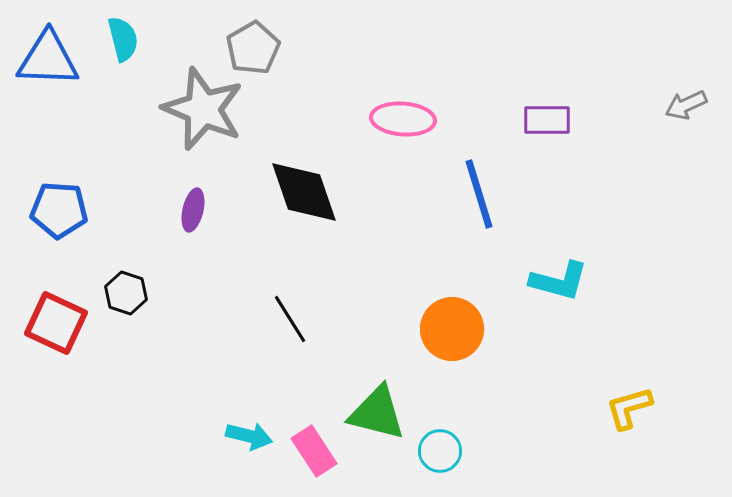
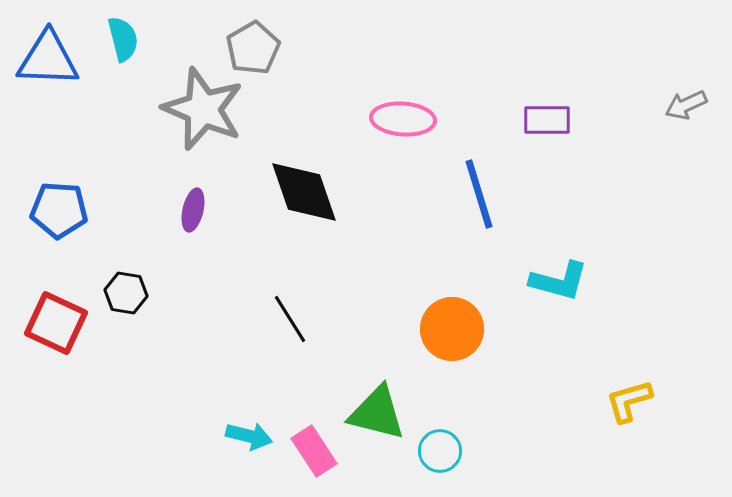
black hexagon: rotated 9 degrees counterclockwise
yellow L-shape: moved 7 px up
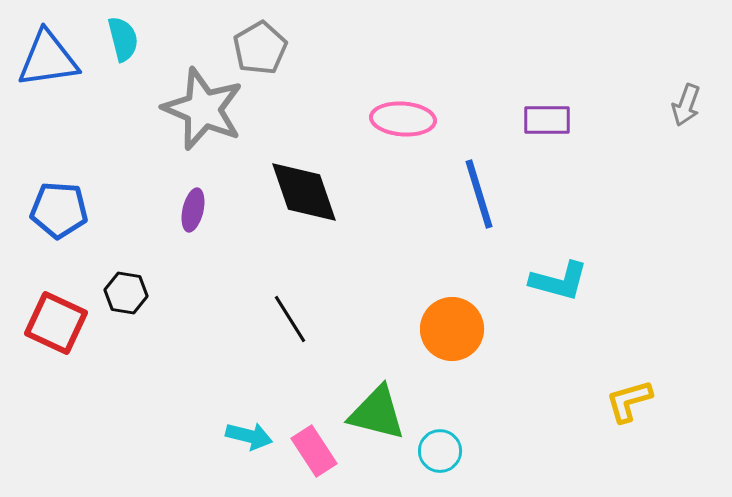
gray pentagon: moved 7 px right
blue triangle: rotated 10 degrees counterclockwise
gray arrow: rotated 45 degrees counterclockwise
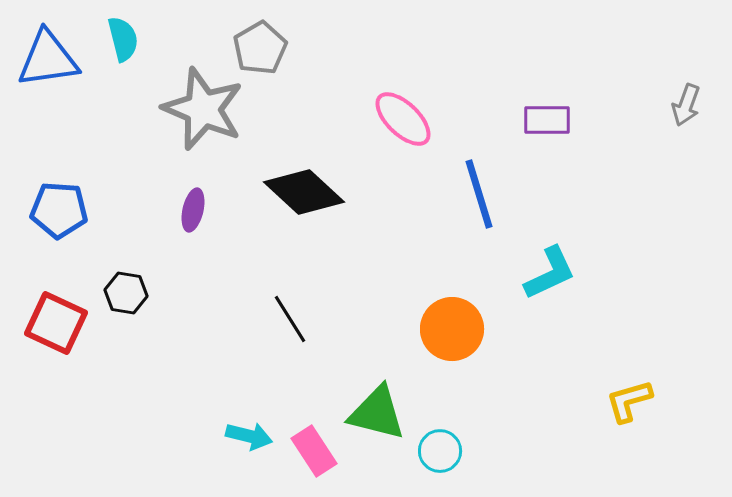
pink ellipse: rotated 40 degrees clockwise
black diamond: rotated 28 degrees counterclockwise
cyan L-shape: moved 9 px left, 8 px up; rotated 40 degrees counterclockwise
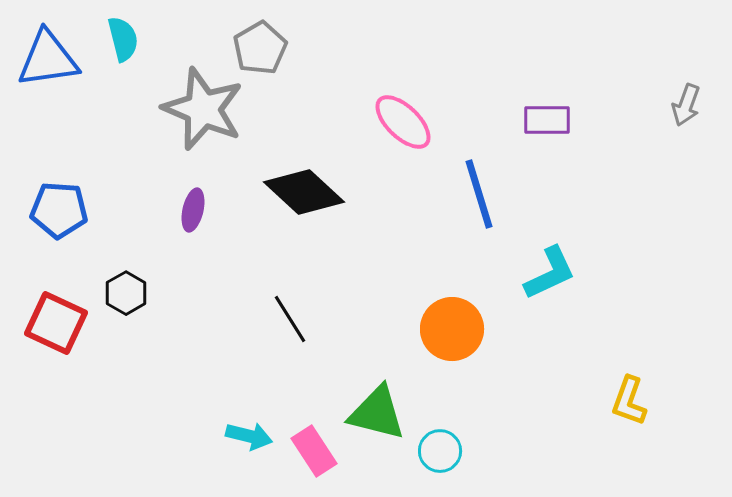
pink ellipse: moved 3 px down
black hexagon: rotated 21 degrees clockwise
yellow L-shape: rotated 54 degrees counterclockwise
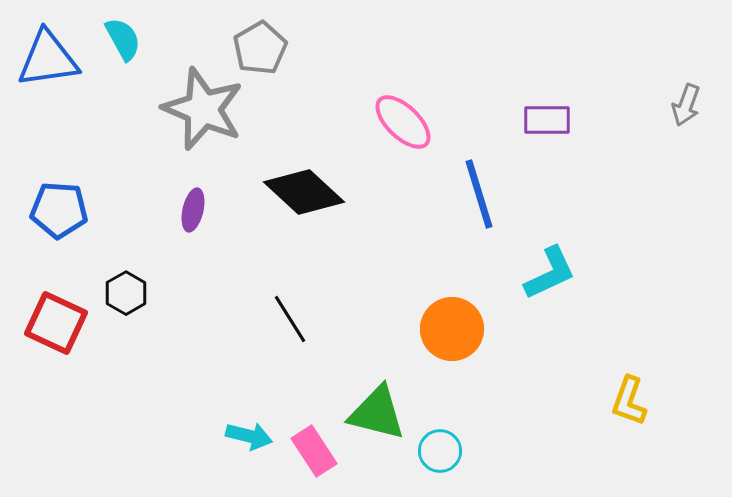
cyan semicircle: rotated 15 degrees counterclockwise
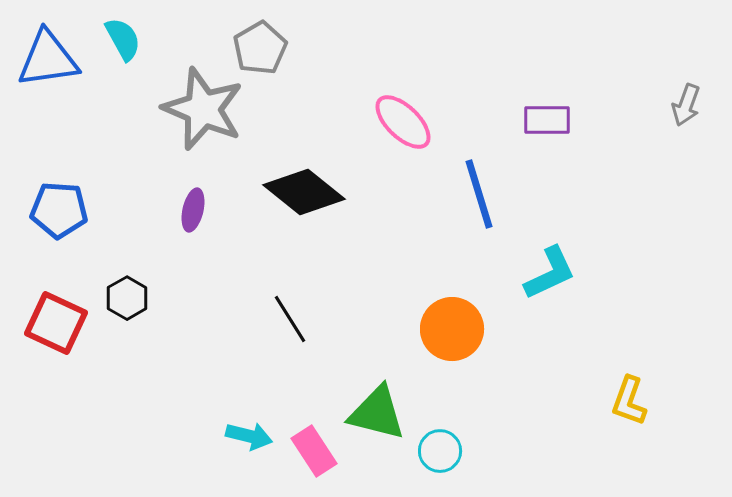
black diamond: rotated 4 degrees counterclockwise
black hexagon: moved 1 px right, 5 px down
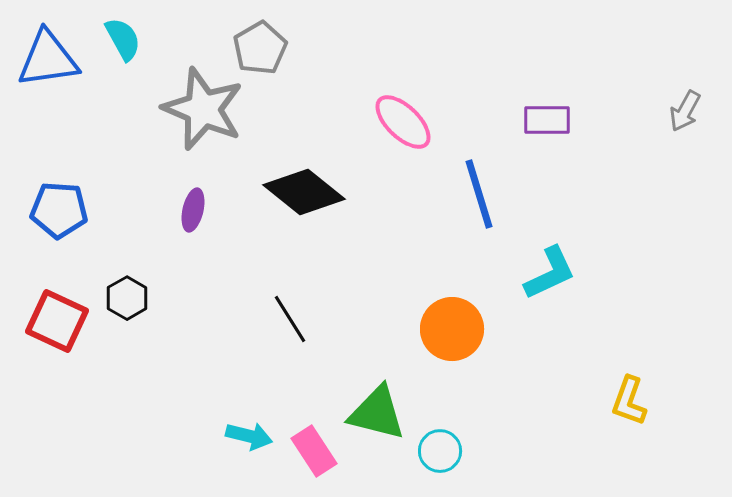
gray arrow: moved 1 px left, 6 px down; rotated 9 degrees clockwise
red square: moved 1 px right, 2 px up
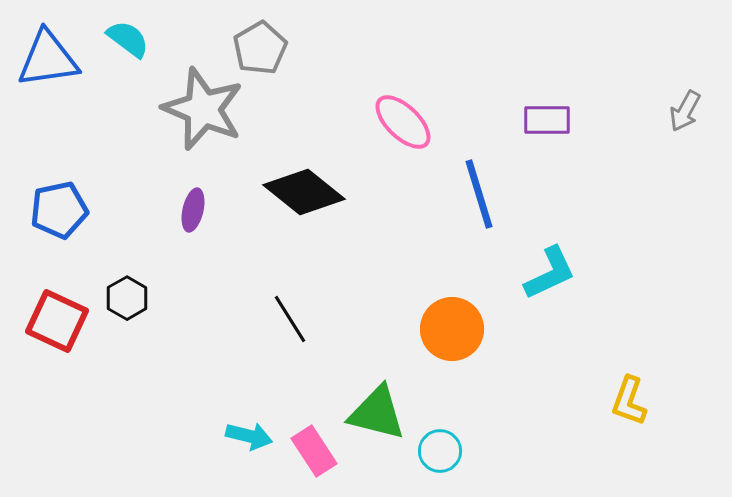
cyan semicircle: moved 5 px right; rotated 24 degrees counterclockwise
blue pentagon: rotated 16 degrees counterclockwise
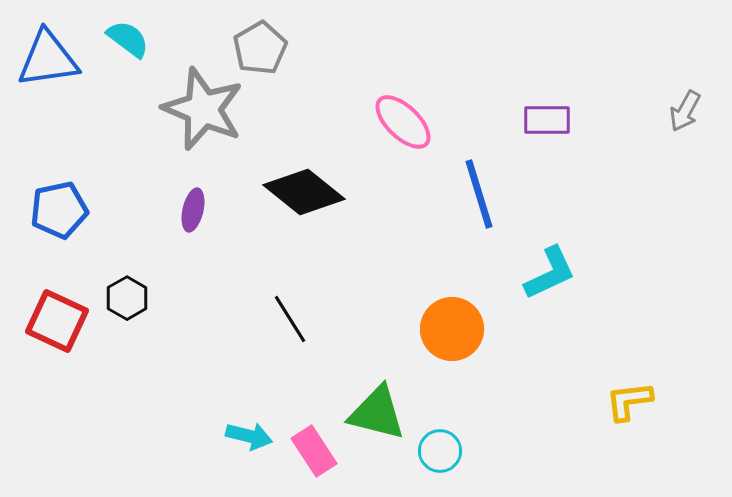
yellow L-shape: rotated 63 degrees clockwise
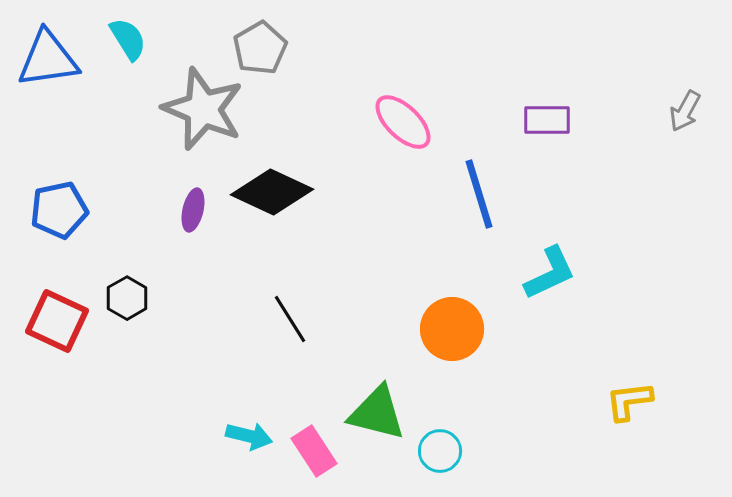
cyan semicircle: rotated 21 degrees clockwise
black diamond: moved 32 px left; rotated 14 degrees counterclockwise
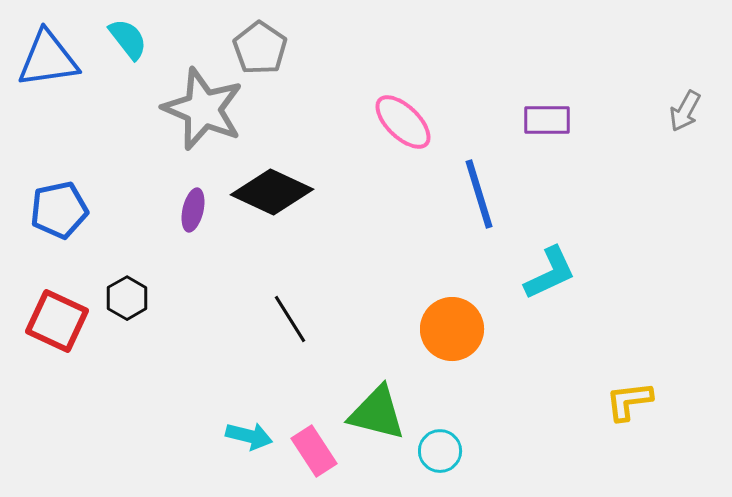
cyan semicircle: rotated 6 degrees counterclockwise
gray pentagon: rotated 8 degrees counterclockwise
